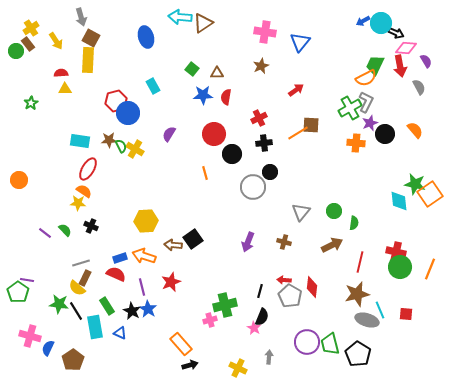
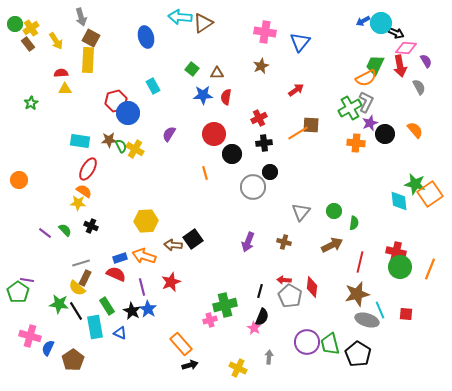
green circle at (16, 51): moved 1 px left, 27 px up
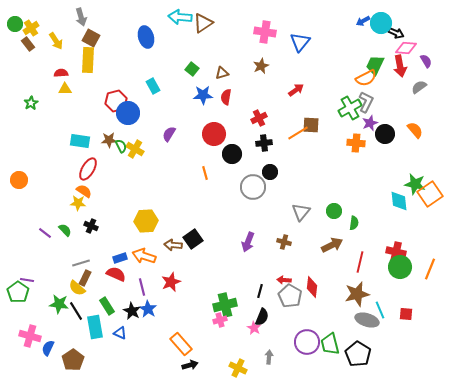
brown triangle at (217, 73): moved 5 px right; rotated 16 degrees counterclockwise
gray semicircle at (419, 87): rotated 98 degrees counterclockwise
pink cross at (210, 320): moved 10 px right
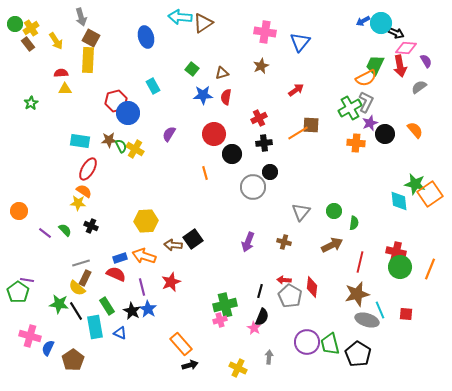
orange circle at (19, 180): moved 31 px down
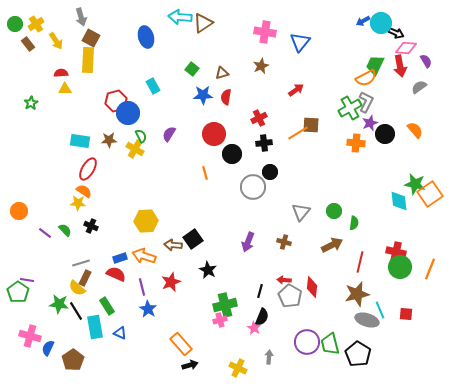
yellow cross at (31, 28): moved 5 px right, 4 px up
green semicircle at (121, 146): moved 20 px right, 10 px up
black star at (132, 311): moved 76 px right, 41 px up
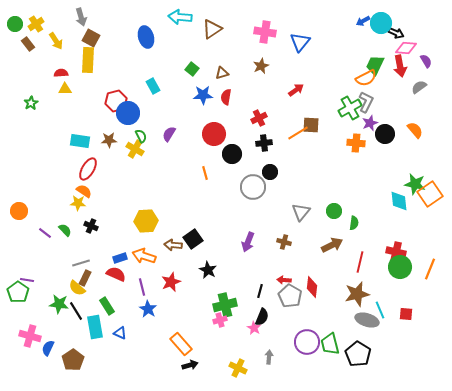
brown triangle at (203, 23): moved 9 px right, 6 px down
